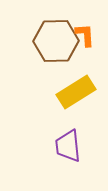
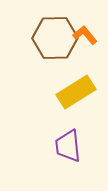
orange L-shape: rotated 35 degrees counterclockwise
brown hexagon: moved 1 px left, 3 px up
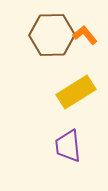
brown hexagon: moved 3 px left, 3 px up
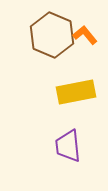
brown hexagon: rotated 24 degrees clockwise
yellow rectangle: rotated 21 degrees clockwise
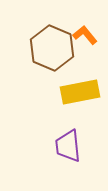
brown hexagon: moved 13 px down
yellow rectangle: moved 4 px right
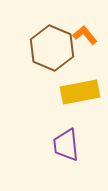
purple trapezoid: moved 2 px left, 1 px up
